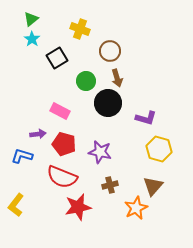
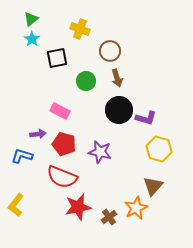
black square: rotated 20 degrees clockwise
black circle: moved 11 px right, 7 px down
brown cross: moved 1 px left, 32 px down; rotated 21 degrees counterclockwise
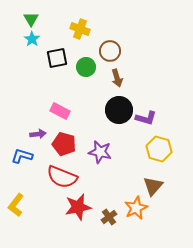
green triangle: rotated 21 degrees counterclockwise
green circle: moved 14 px up
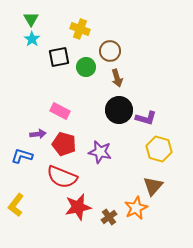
black square: moved 2 px right, 1 px up
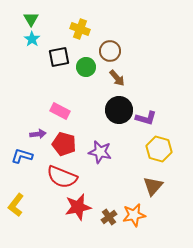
brown arrow: rotated 24 degrees counterclockwise
orange star: moved 2 px left, 7 px down; rotated 15 degrees clockwise
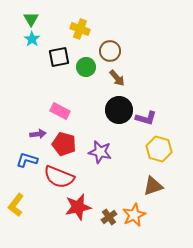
blue L-shape: moved 5 px right, 4 px down
red semicircle: moved 3 px left
brown triangle: rotated 30 degrees clockwise
orange star: rotated 15 degrees counterclockwise
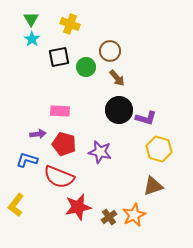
yellow cross: moved 10 px left, 5 px up
pink rectangle: rotated 24 degrees counterclockwise
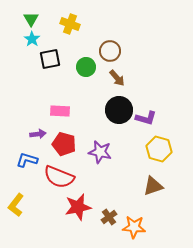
black square: moved 9 px left, 2 px down
orange star: moved 12 px down; rotated 30 degrees clockwise
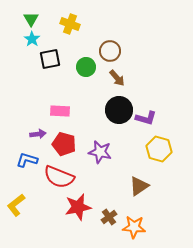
brown triangle: moved 14 px left; rotated 15 degrees counterclockwise
yellow L-shape: rotated 15 degrees clockwise
